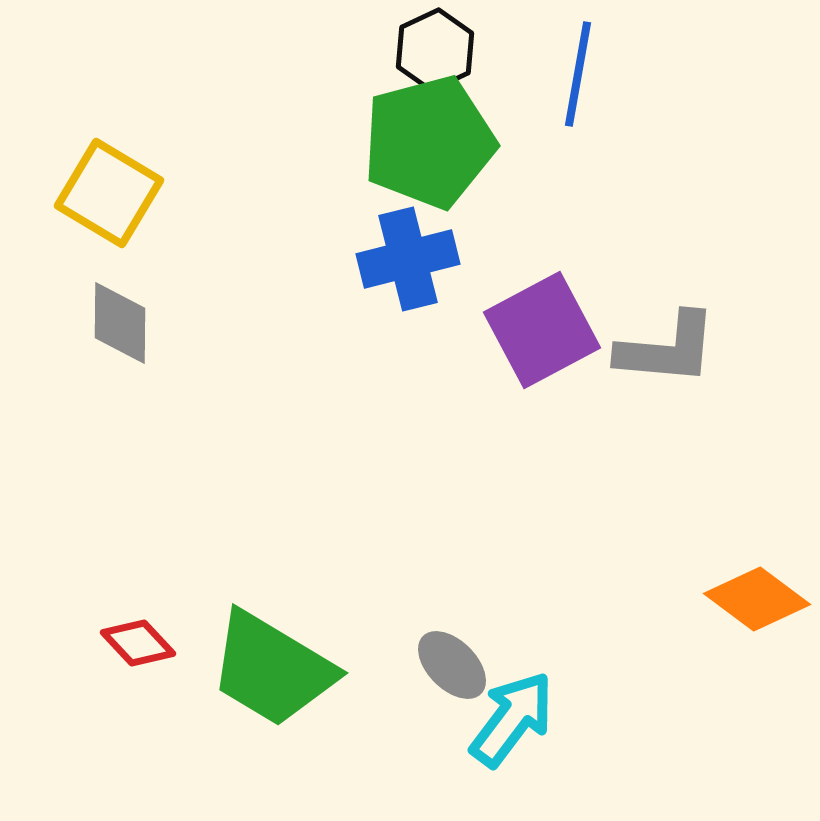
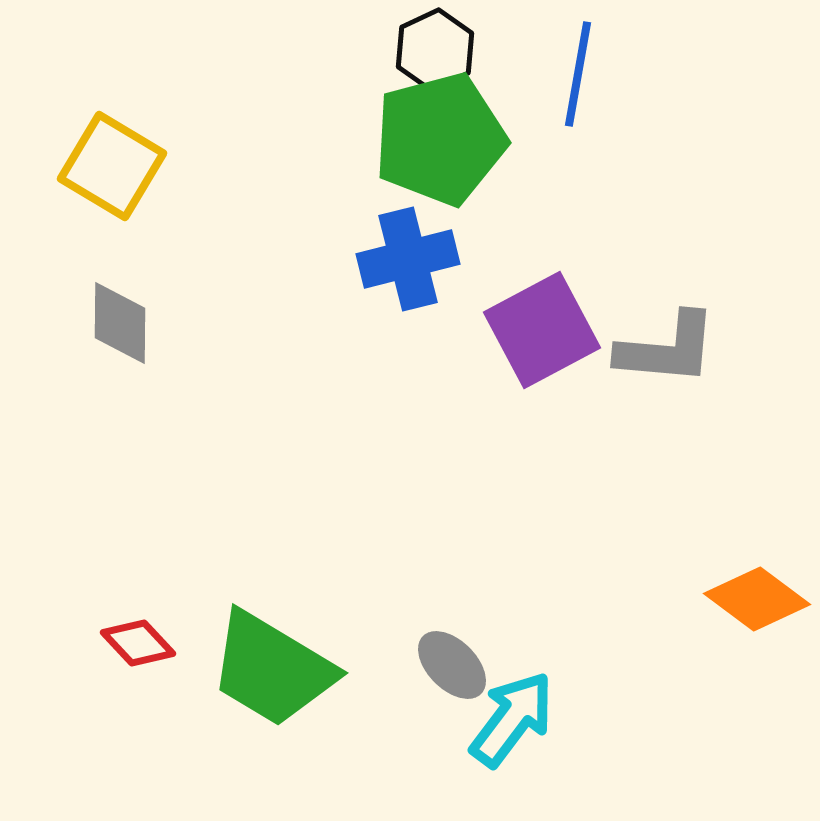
green pentagon: moved 11 px right, 3 px up
yellow square: moved 3 px right, 27 px up
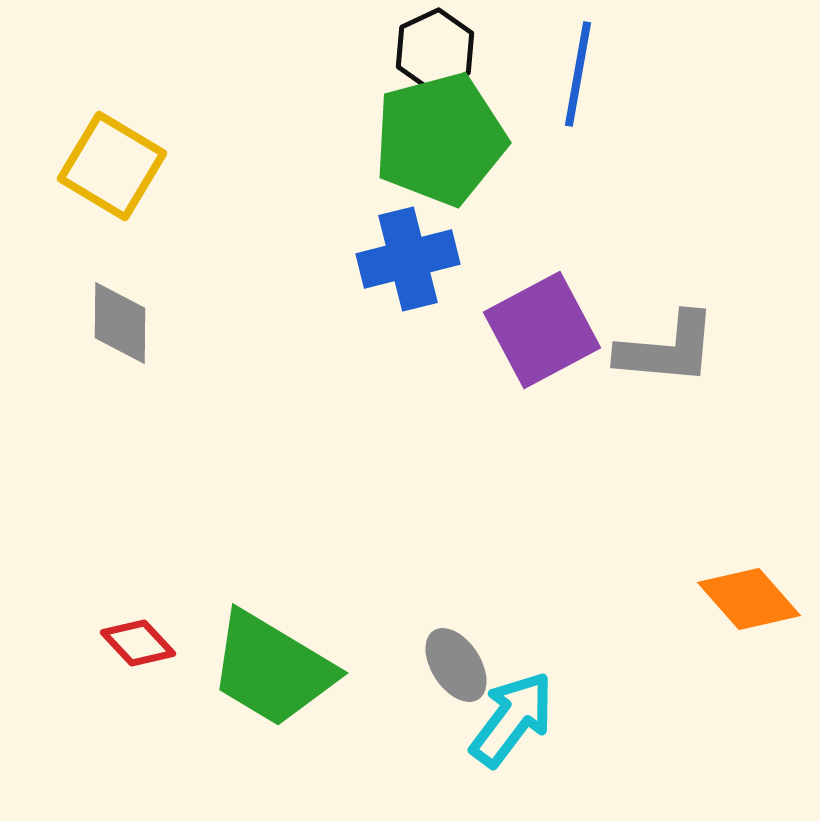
orange diamond: moved 8 px left; rotated 12 degrees clockwise
gray ellipse: moved 4 px right; rotated 12 degrees clockwise
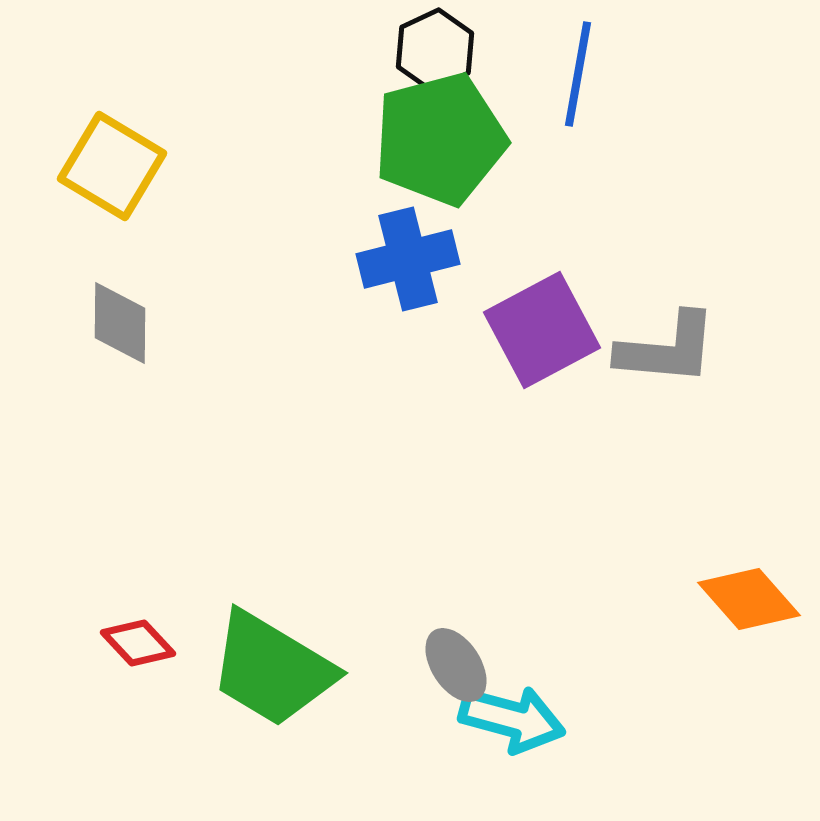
cyan arrow: rotated 68 degrees clockwise
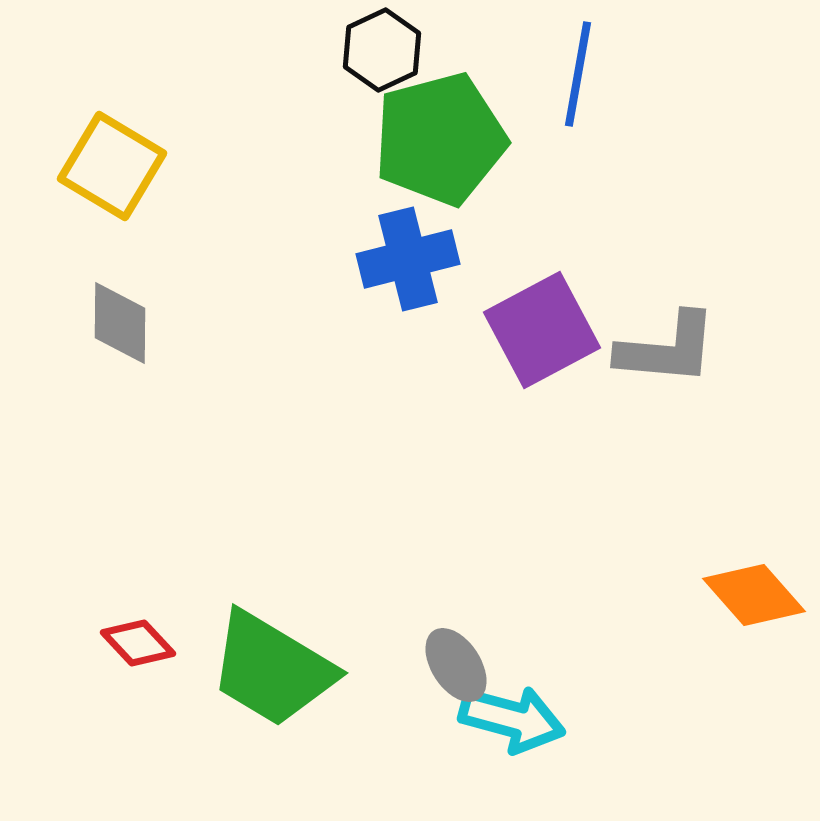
black hexagon: moved 53 px left
orange diamond: moved 5 px right, 4 px up
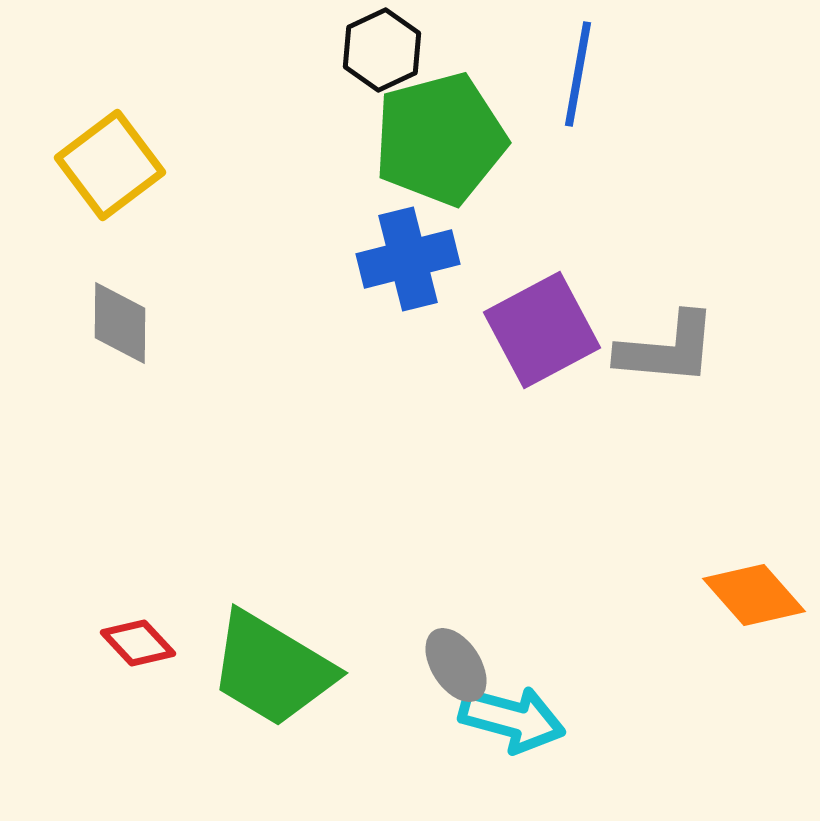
yellow square: moved 2 px left, 1 px up; rotated 22 degrees clockwise
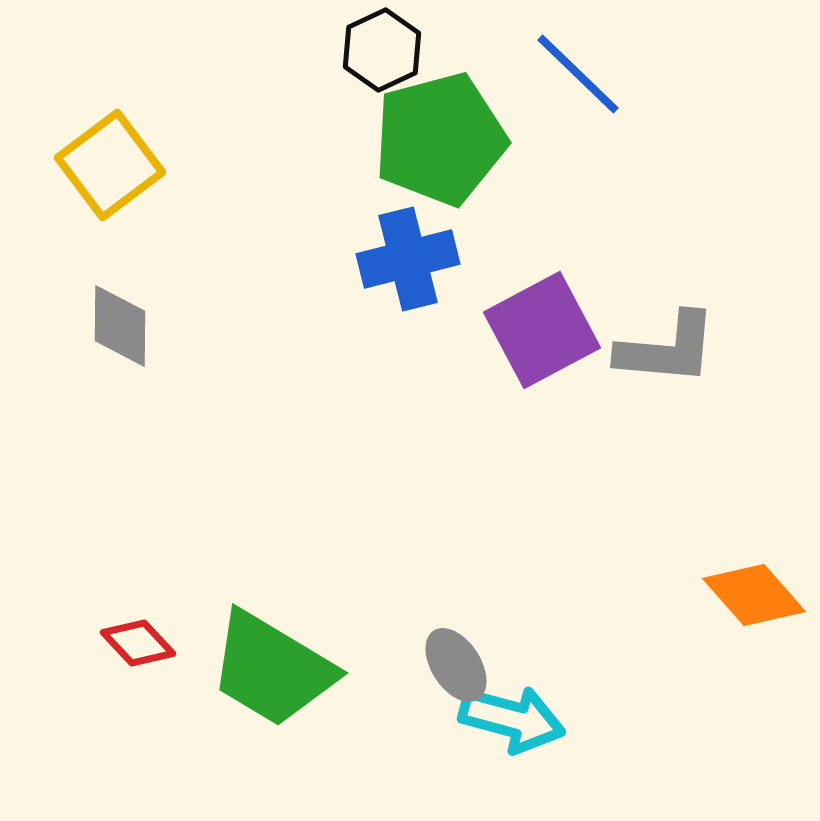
blue line: rotated 56 degrees counterclockwise
gray diamond: moved 3 px down
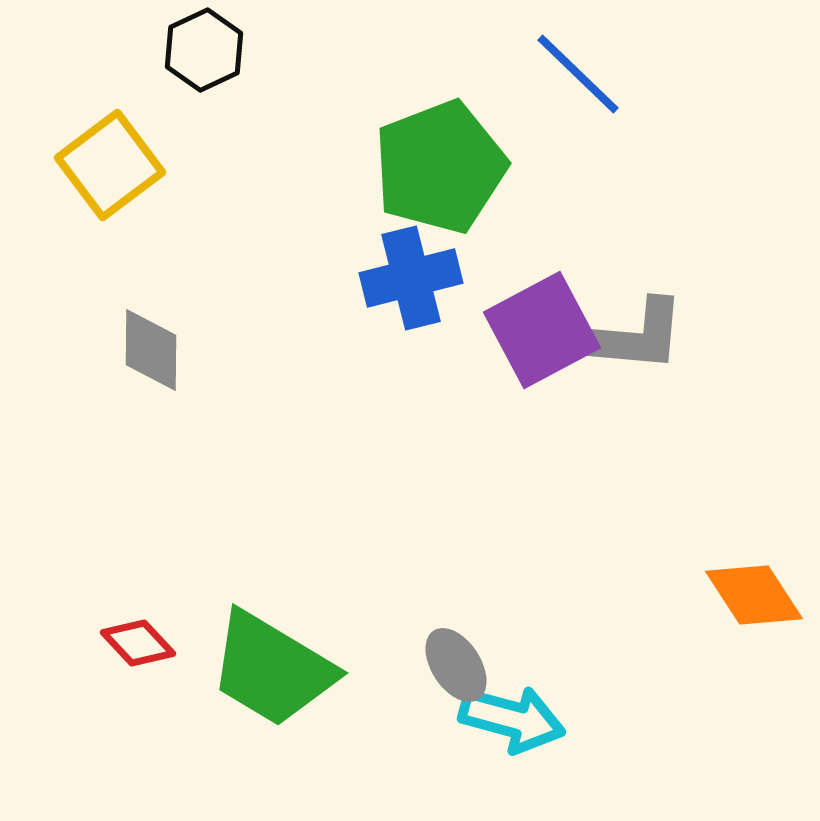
black hexagon: moved 178 px left
green pentagon: moved 28 px down; rotated 6 degrees counterclockwise
blue cross: moved 3 px right, 19 px down
gray diamond: moved 31 px right, 24 px down
gray L-shape: moved 32 px left, 13 px up
orange diamond: rotated 8 degrees clockwise
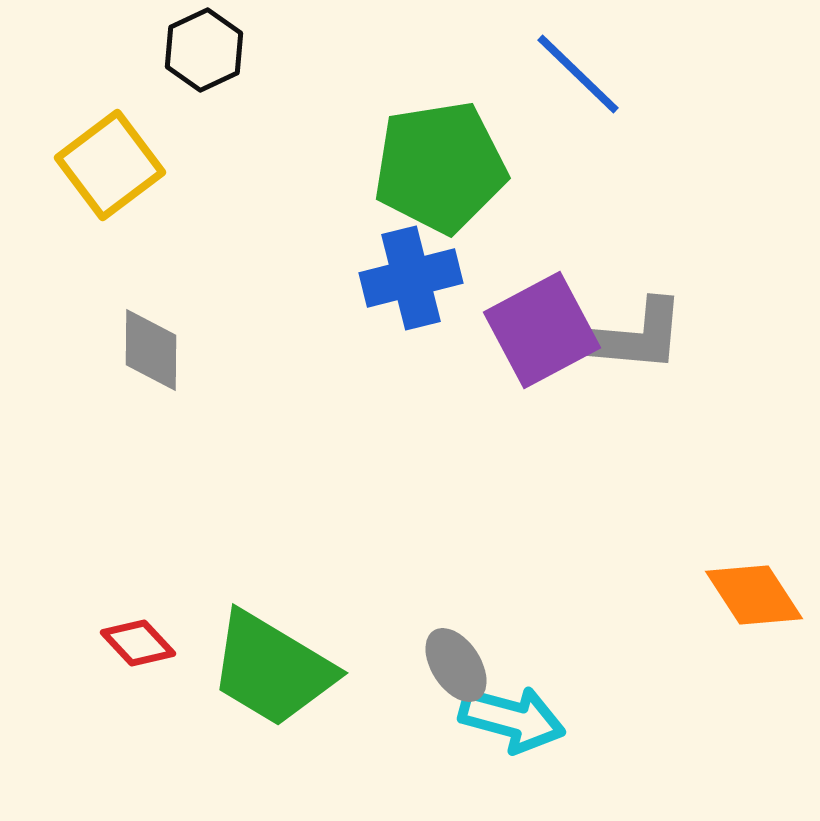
green pentagon: rotated 12 degrees clockwise
